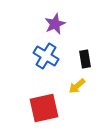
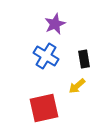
black rectangle: moved 1 px left
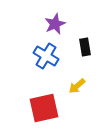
black rectangle: moved 1 px right, 12 px up
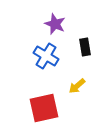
purple star: rotated 25 degrees counterclockwise
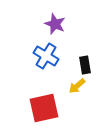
black rectangle: moved 18 px down
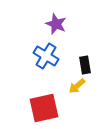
purple star: moved 1 px right
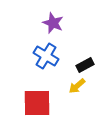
purple star: moved 3 px left, 1 px up
black rectangle: rotated 72 degrees clockwise
red square: moved 7 px left, 5 px up; rotated 12 degrees clockwise
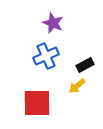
blue cross: rotated 35 degrees clockwise
